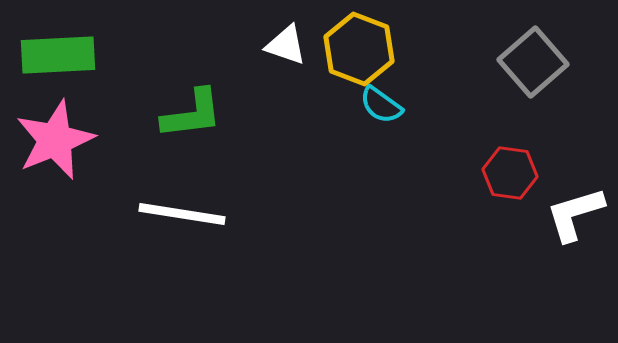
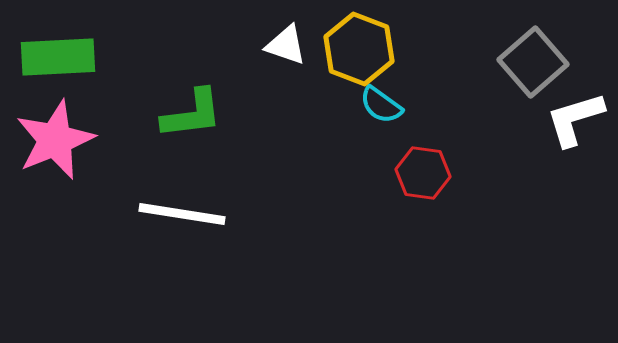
green rectangle: moved 2 px down
red hexagon: moved 87 px left
white L-shape: moved 95 px up
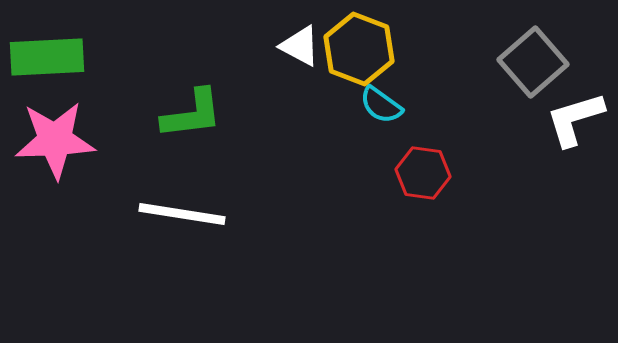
white triangle: moved 14 px right, 1 px down; rotated 9 degrees clockwise
green rectangle: moved 11 px left
pink star: rotated 20 degrees clockwise
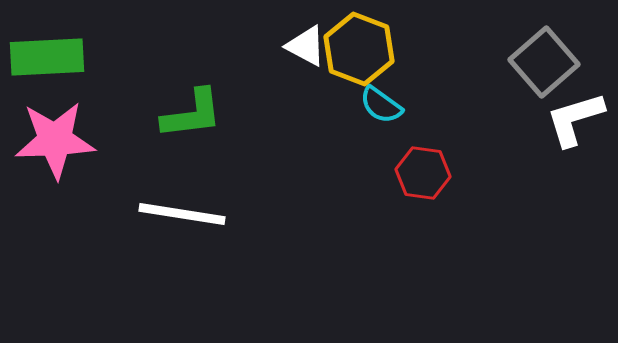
white triangle: moved 6 px right
gray square: moved 11 px right
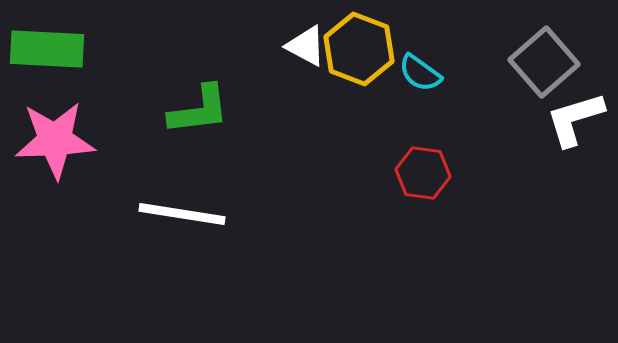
green rectangle: moved 8 px up; rotated 6 degrees clockwise
cyan semicircle: moved 39 px right, 32 px up
green L-shape: moved 7 px right, 4 px up
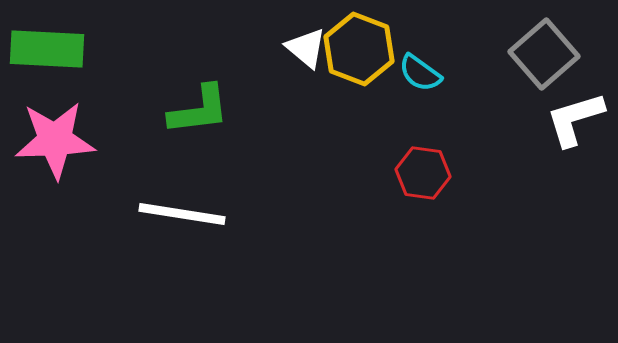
white triangle: moved 2 px down; rotated 12 degrees clockwise
gray square: moved 8 px up
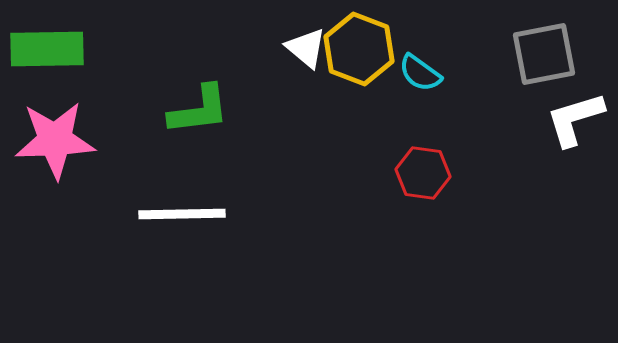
green rectangle: rotated 4 degrees counterclockwise
gray square: rotated 30 degrees clockwise
white line: rotated 10 degrees counterclockwise
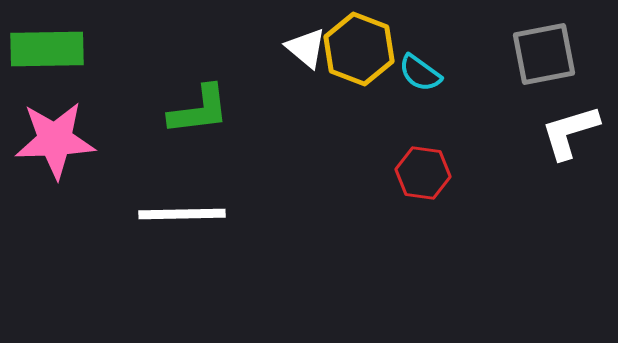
white L-shape: moved 5 px left, 13 px down
